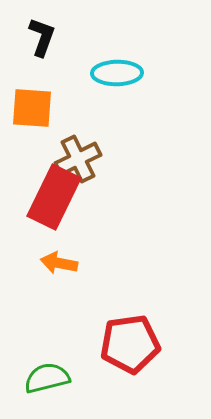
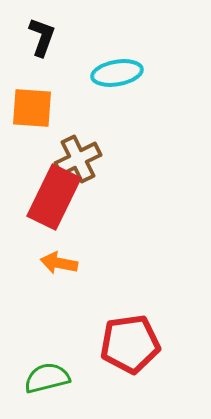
cyan ellipse: rotated 9 degrees counterclockwise
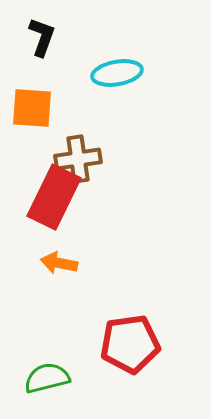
brown cross: rotated 18 degrees clockwise
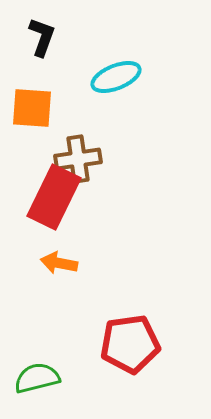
cyan ellipse: moved 1 px left, 4 px down; rotated 12 degrees counterclockwise
green semicircle: moved 10 px left
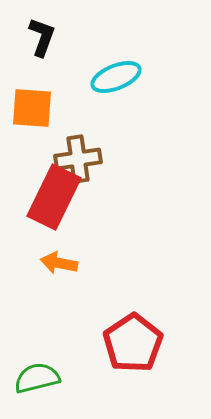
red pentagon: moved 3 px right, 1 px up; rotated 26 degrees counterclockwise
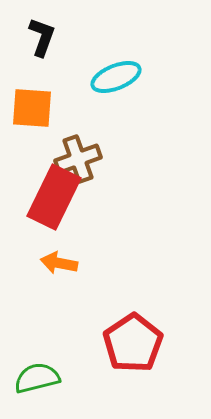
brown cross: rotated 12 degrees counterclockwise
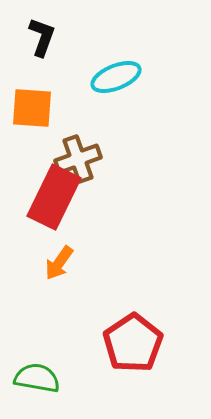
orange arrow: rotated 66 degrees counterclockwise
green semicircle: rotated 24 degrees clockwise
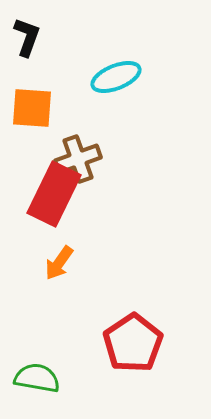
black L-shape: moved 15 px left
red rectangle: moved 3 px up
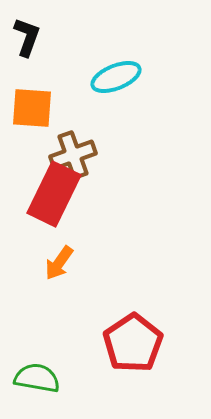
brown cross: moved 5 px left, 4 px up
